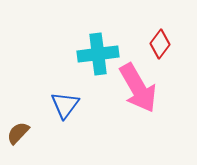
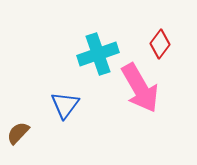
cyan cross: rotated 12 degrees counterclockwise
pink arrow: moved 2 px right
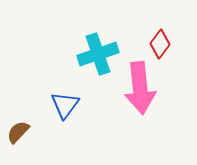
pink arrow: rotated 24 degrees clockwise
brown semicircle: moved 1 px up
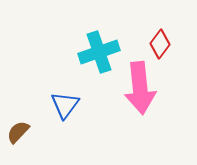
cyan cross: moved 1 px right, 2 px up
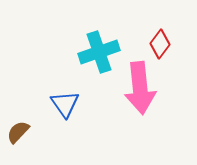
blue triangle: moved 1 px up; rotated 12 degrees counterclockwise
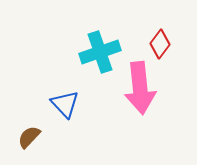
cyan cross: moved 1 px right
blue triangle: rotated 8 degrees counterclockwise
brown semicircle: moved 11 px right, 5 px down
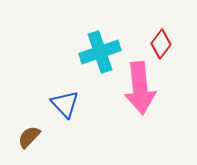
red diamond: moved 1 px right
